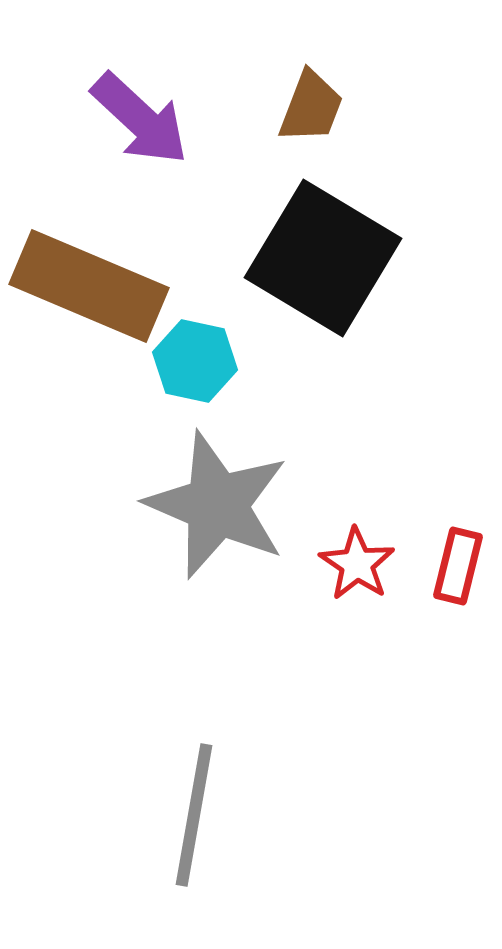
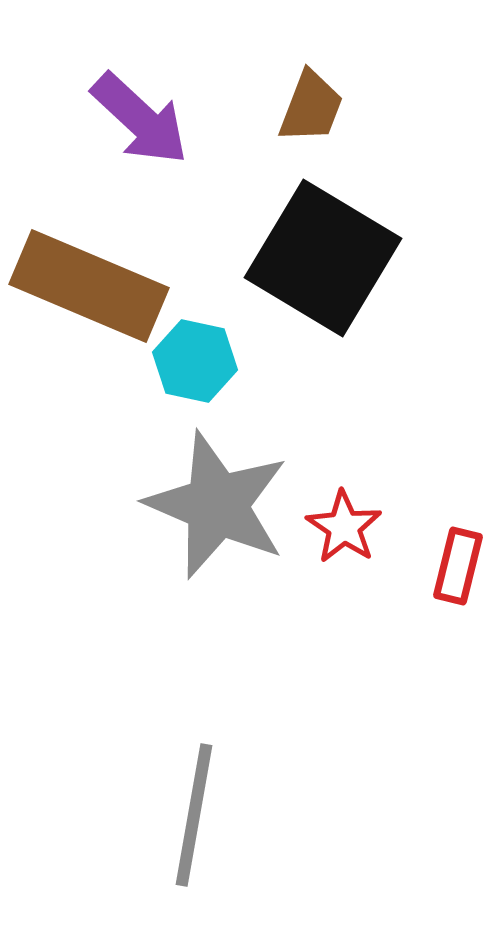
red star: moved 13 px left, 37 px up
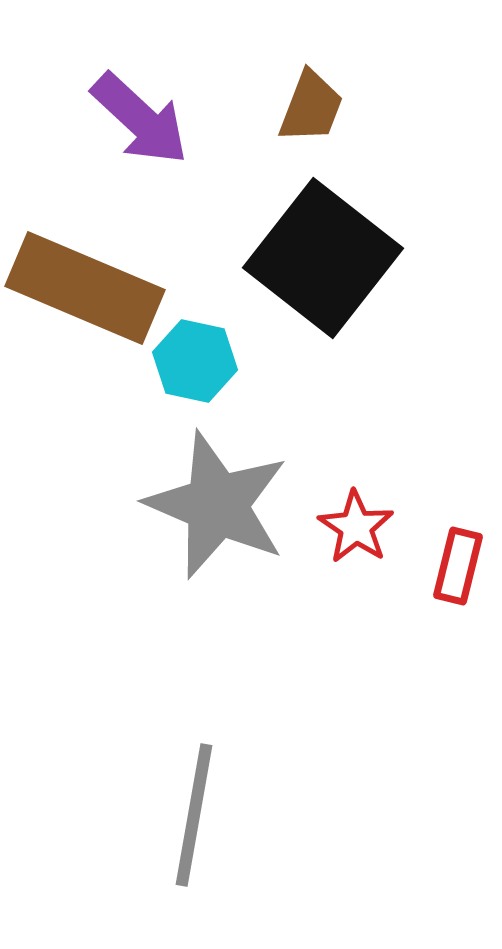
black square: rotated 7 degrees clockwise
brown rectangle: moved 4 px left, 2 px down
red star: moved 12 px right
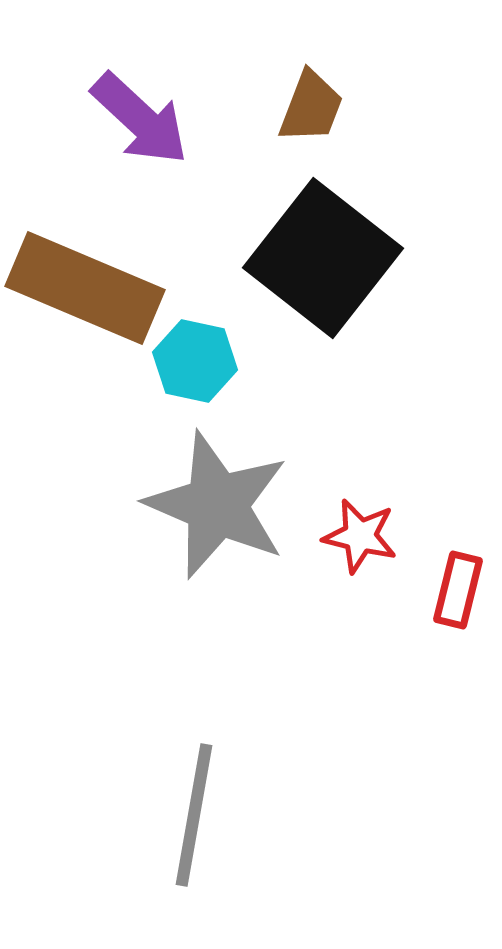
red star: moved 4 px right, 9 px down; rotated 20 degrees counterclockwise
red rectangle: moved 24 px down
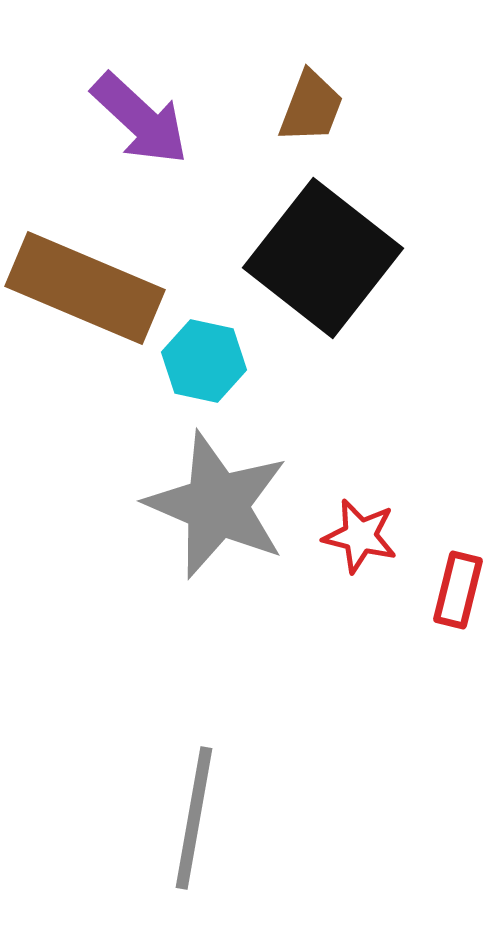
cyan hexagon: moved 9 px right
gray line: moved 3 px down
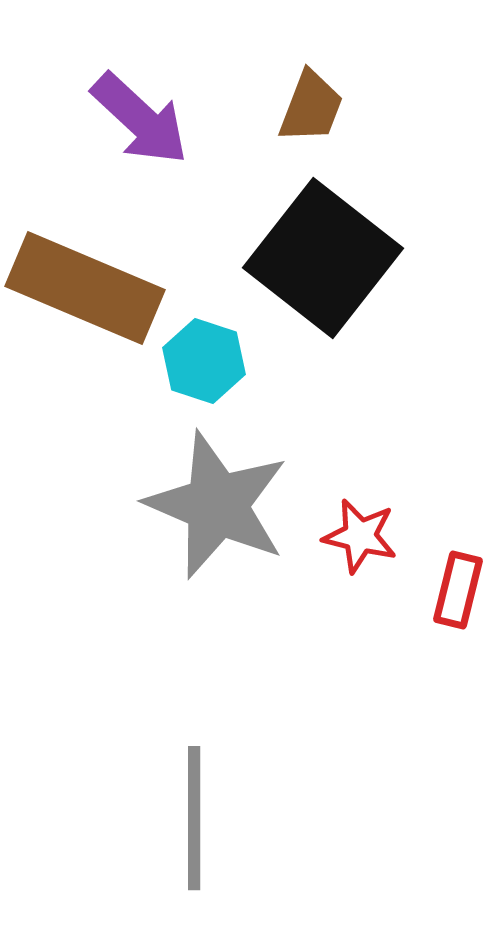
cyan hexagon: rotated 6 degrees clockwise
gray line: rotated 10 degrees counterclockwise
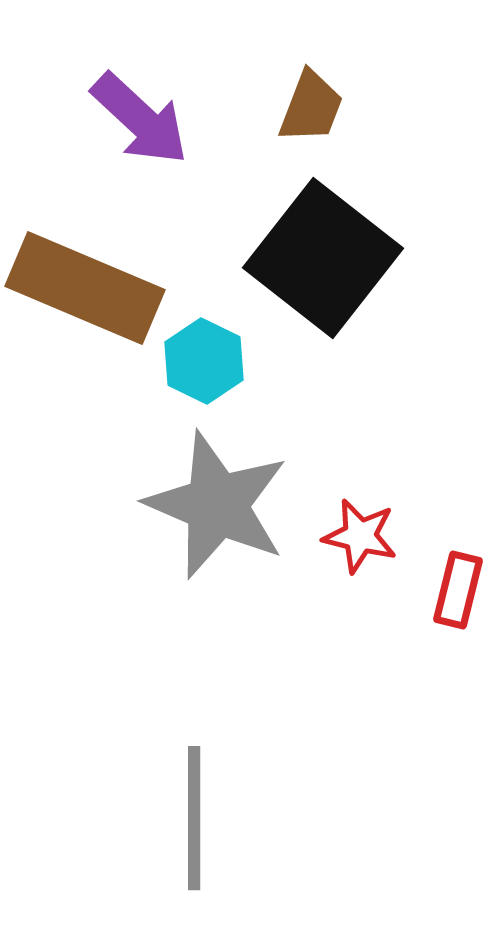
cyan hexagon: rotated 8 degrees clockwise
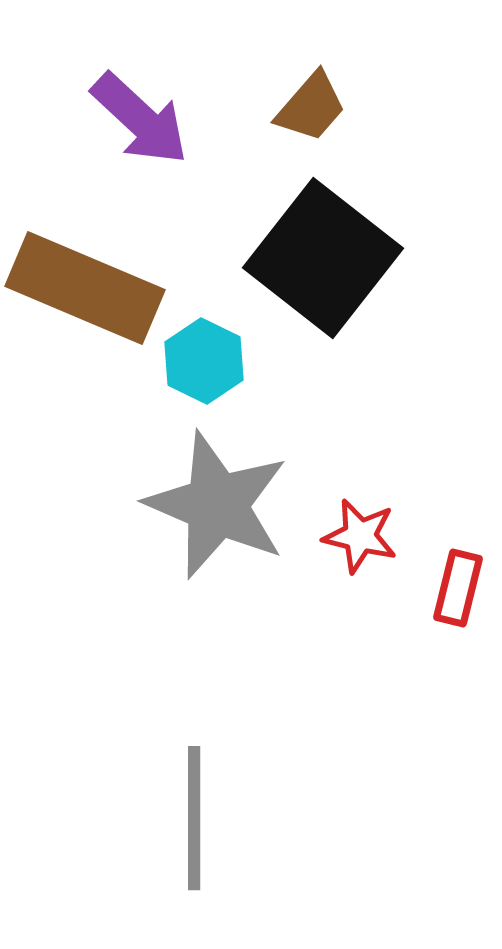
brown trapezoid: rotated 20 degrees clockwise
red rectangle: moved 2 px up
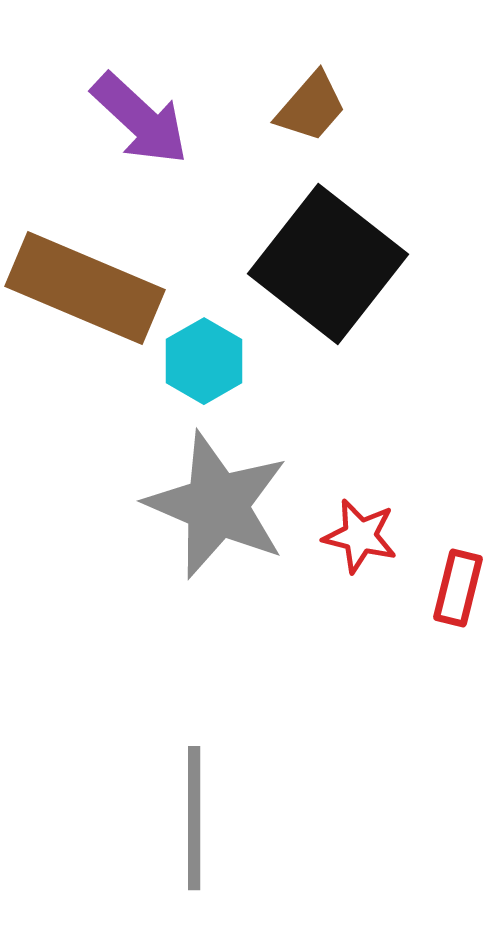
black square: moved 5 px right, 6 px down
cyan hexagon: rotated 4 degrees clockwise
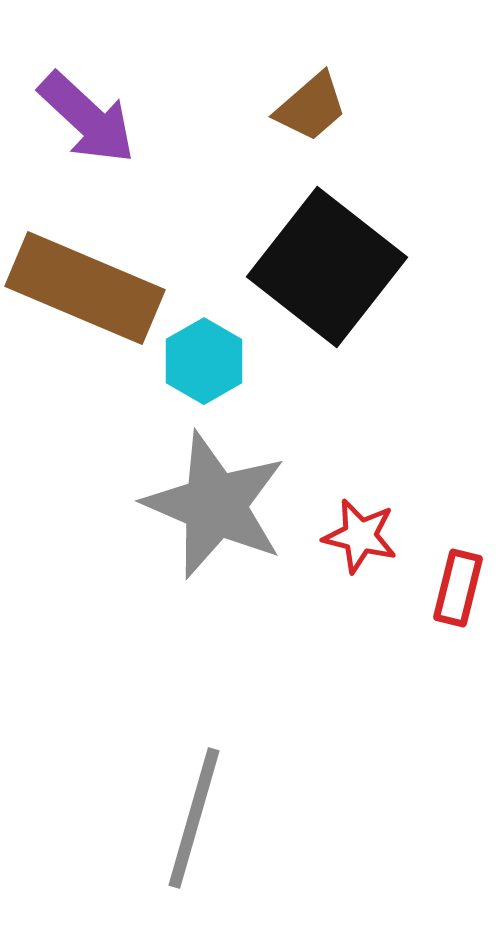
brown trapezoid: rotated 8 degrees clockwise
purple arrow: moved 53 px left, 1 px up
black square: moved 1 px left, 3 px down
gray star: moved 2 px left
gray line: rotated 16 degrees clockwise
